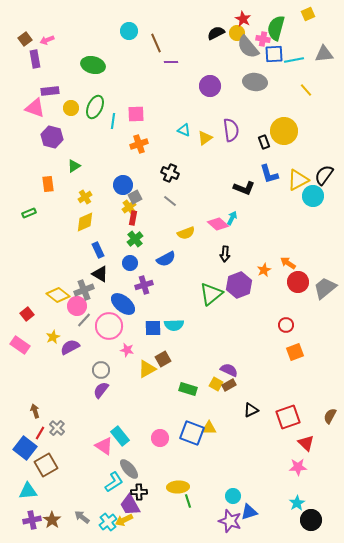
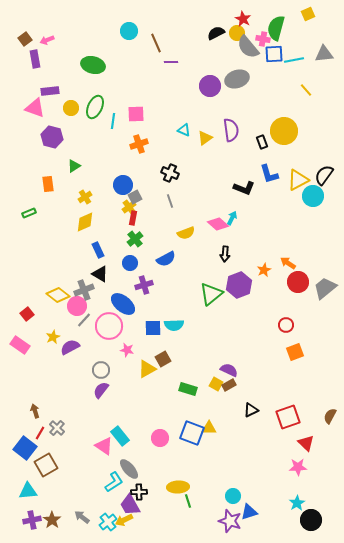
gray ellipse at (255, 82): moved 18 px left, 3 px up; rotated 25 degrees counterclockwise
black rectangle at (264, 142): moved 2 px left
gray line at (170, 201): rotated 32 degrees clockwise
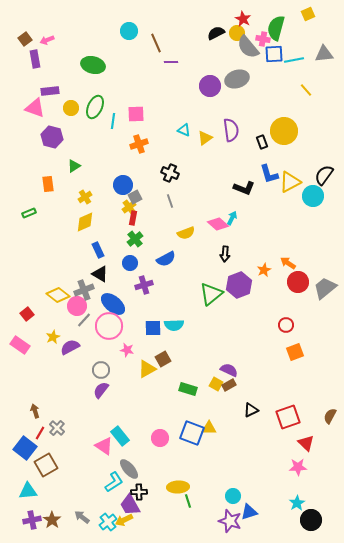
yellow triangle at (298, 180): moved 8 px left, 2 px down
blue ellipse at (123, 304): moved 10 px left
